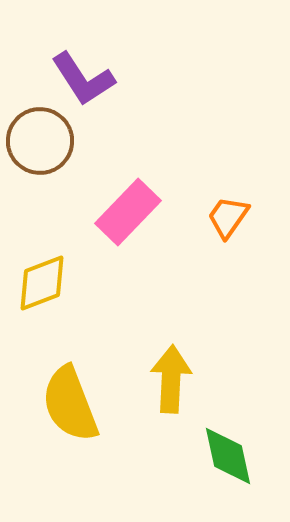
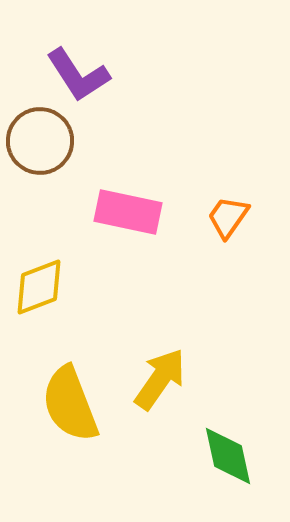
purple L-shape: moved 5 px left, 4 px up
pink rectangle: rotated 58 degrees clockwise
yellow diamond: moved 3 px left, 4 px down
yellow arrow: moved 11 px left; rotated 32 degrees clockwise
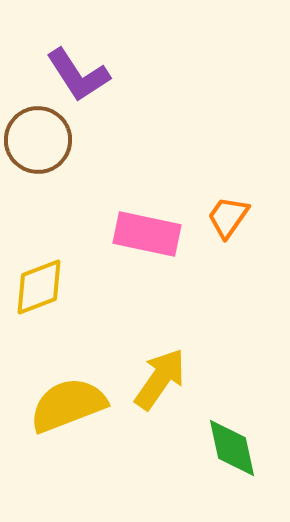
brown circle: moved 2 px left, 1 px up
pink rectangle: moved 19 px right, 22 px down
yellow semicircle: moved 2 px left, 1 px down; rotated 90 degrees clockwise
green diamond: moved 4 px right, 8 px up
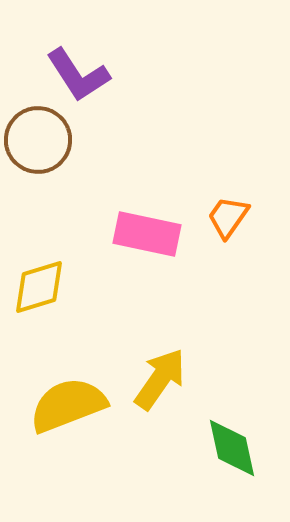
yellow diamond: rotated 4 degrees clockwise
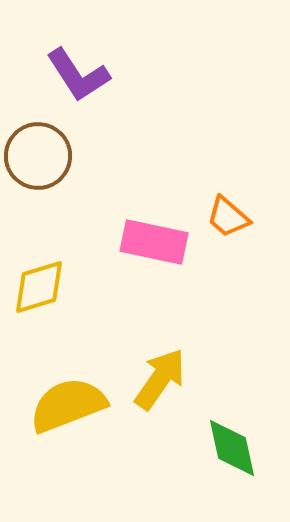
brown circle: moved 16 px down
orange trapezoid: rotated 84 degrees counterclockwise
pink rectangle: moved 7 px right, 8 px down
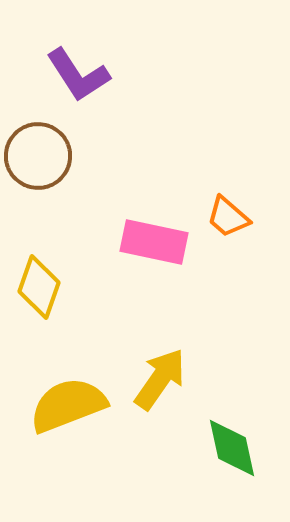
yellow diamond: rotated 54 degrees counterclockwise
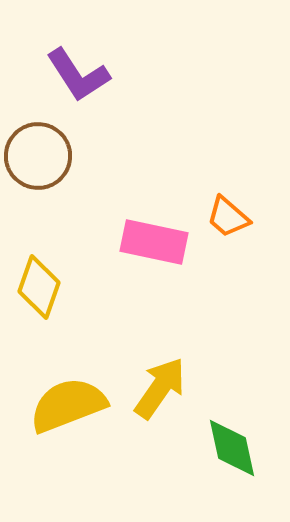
yellow arrow: moved 9 px down
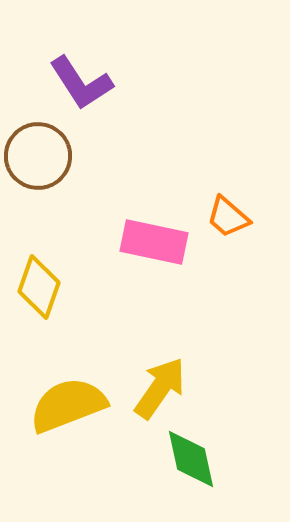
purple L-shape: moved 3 px right, 8 px down
green diamond: moved 41 px left, 11 px down
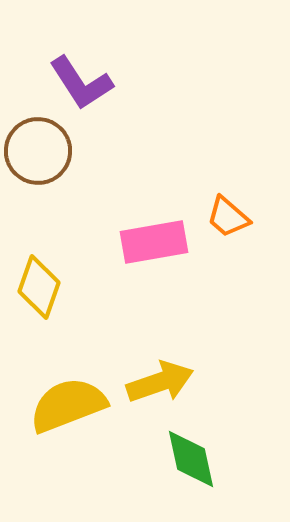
brown circle: moved 5 px up
pink rectangle: rotated 22 degrees counterclockwise
yellow arrow: moved 6 px up; rotated 36 degrees clockwise
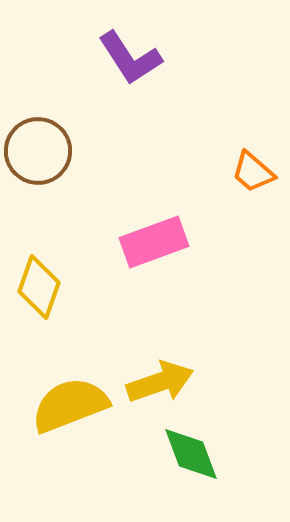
purple L-shape: moved 49 px right, 25 px up
orange trapezoid: moved 25 px right, 45 px up
pink rectangle: rotated 10 degrees counterclockwise
yellow semicircle: moved 2 px right
green diamond: moved 5 px up; rotated 8 degrees counterclockwise
